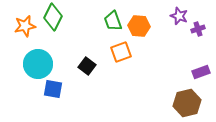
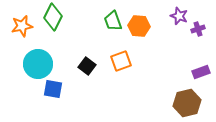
orange star: moved 3 px left
orange square: moved 9 px down
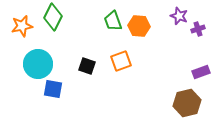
black square: rotated 18 degrees counterclockwise
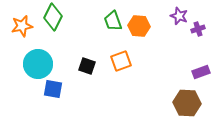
brown hexagon: rotated 16 degrees clockwise
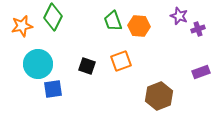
blue square: rotated 18 degrees counterclockwise
brown hexagon: moved 28 px left, 7 px up; rotated 24 degrees counterclockwise
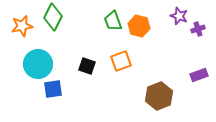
orange hexagon: rotated 10 degrees clockwise
purple rectangle: moved 2 px left, 3 px down
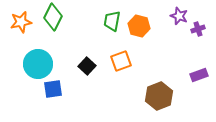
green trapezoid: moved 1 px left; rotated 30 degrees clockwise
orange star: moved 1 px left, 4 px up
black square: rotated 24 degrees clockwise
